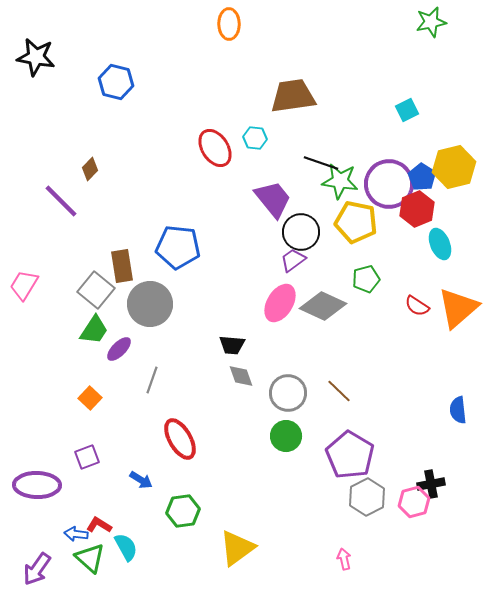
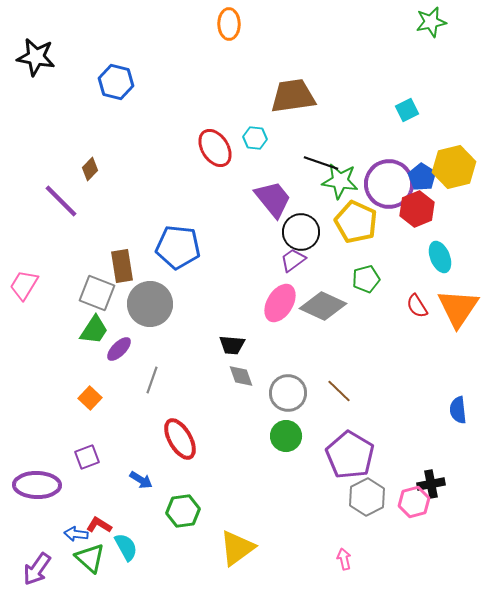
yellow pentagon at (356, 222): rotated 12 degrees clockwise
cyan ellipse at (440, 244): moved 13 px down
gray square at (96, 290): moved 1 px right, 3 px down; rotated 18 degrees counterclockwise
red semicircle at (417, 306): rotated 25 degrees clockwise
orange triangle at (458, 308): rotated 15 degrees counterclockwise
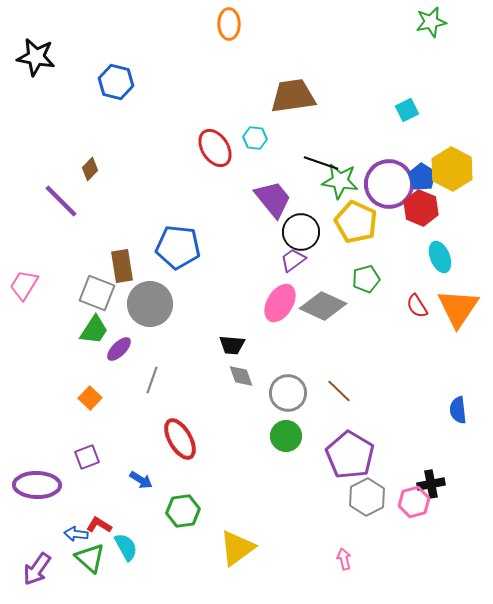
yellow hexagon at (454, 167): moved 2 px left, 2 px down; rotated 18 degrees counterclockwise
red hexagon at (417, 209): moved 4 px right, 1 px up; rotated 16 degrees counterclockwise
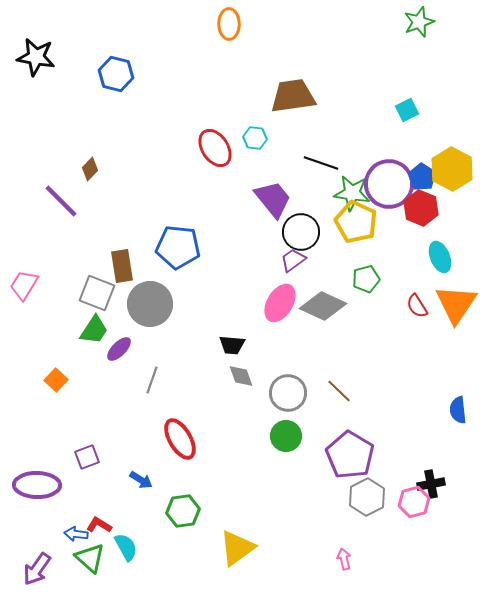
green star at (431, 22): moved 12 px left; rotated 8 degrees counterclockwise
blue hexagon at (116, 82): moved 8 px up
green star at (340, 181): moved 12 px right, 12 px down
orange triangle at (458, 308): moved 2 px left, 4 px up
orange square at (90, 398): moved 34 px left, 18 px up
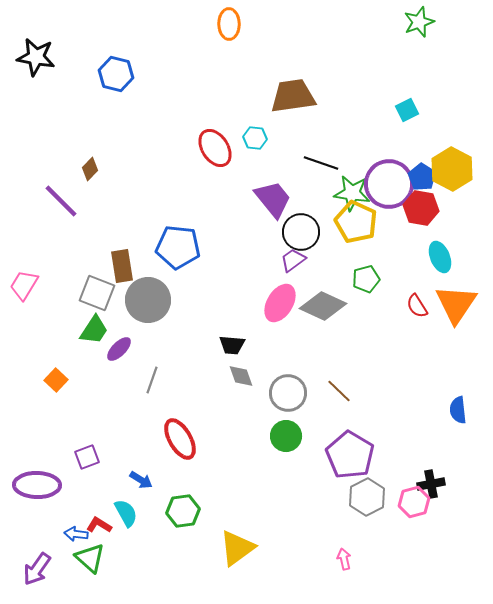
red hexagon at (421, 208): rotated 12 degrees counterclockwise
gray circle at (150, 304): moved 2 px left, 4 px up
cyan semicircle at (126, 547): moved 34 px up
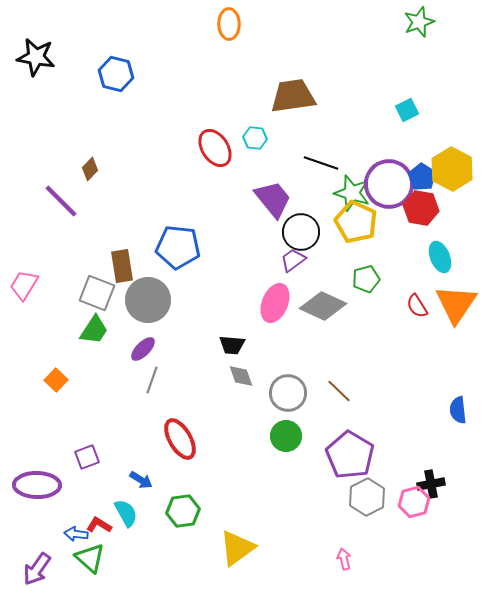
green star at (352, 193): rotated 9 degrees clockwise
pink ellipse at (280, 303): moved 5 px left; rotated 9 degrees counterclockwise
purple ellipse at (119, 349): moved 24 px right
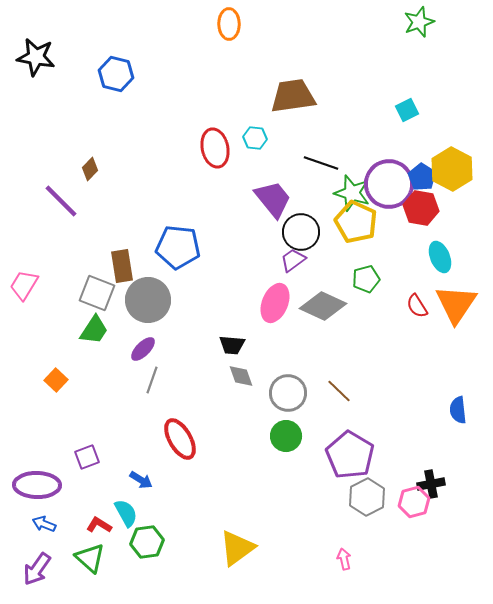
red ellipse at (215, 148): rotated 21 degrees clockwise
green hexagon at (183, 511): moved 36 px left, 31 px down
blue arrow at (76, 534): moved 32 px left, 10 px up; rotated 15 degrees clockwise
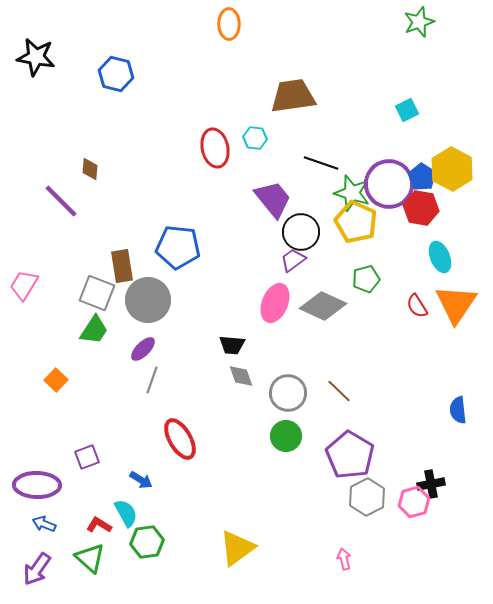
brown diamond at (90, 169): rotated 40 degrees counterclockwise
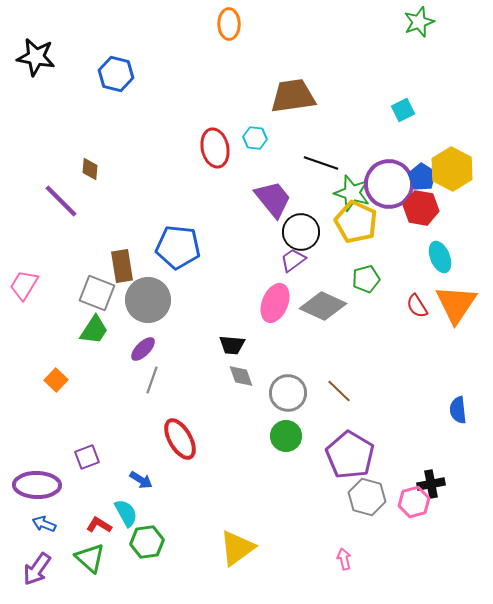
cyan square at (407, 110): moved 4 px left
gray hexagon at (367, 497): rotated 18 degrees counterclockwise
